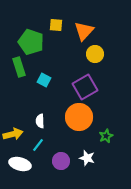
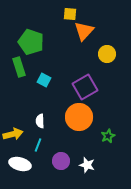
yellow square: moved 14 px right, 11 px up
yellow circle: moved 12 px right
green star: moved 2 px right
cyan line: rotated 16 degrees counterclockwise
white star: moved 7 px down
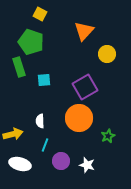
yellow square: moved 30 px left; rotated 24 degrees clockwise
cyan square: rotated 32 degrees counterclockwise
orange circle: moved 1 px down
cyan line: moved 7 px right
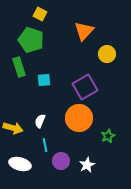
green pentagon: moved 2 px up
white semicircle: rotated 24 degrees clockwise
yellow arrow: moved 6 px up; rotated 30 degrees clockwise
cyan line: rotated 32 degrees counterclockwise
white star: rotated 28 degrees clockwise
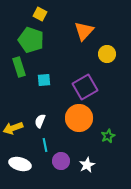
yellow arrow: rotated 144 degrees clockwise
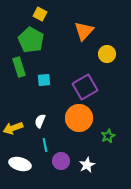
green pentagon: rotated 10 degrees clockwise
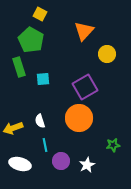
cyan square: moved 1 px left, 1 px up
white semicircle: rotated 40 degrees counterclockwise
green star: moved 5 px right, 9 px down; rotated 16 degrees clockwise
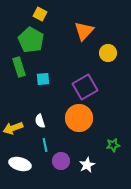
yellow circle: moved 1 px right, 1 px up
